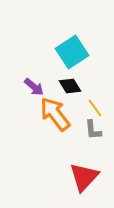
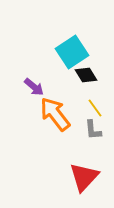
black diamond: moved 16 px right, 11 px up
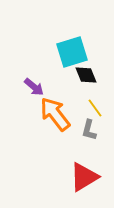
cyan square: rotated 16 degrees clockwise
black diamond: rotated 10 degrees clockwise
gray L-shape: moved 4 px left; rotated 20 degrees clockwise
red triangle: rotated 16 degrees clockwise
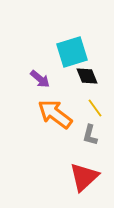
black diamond: moved 1 px right, 1 px down
purple arrow: moved 6 px right, 8 px up
orange arrow: rotated 15 degrees counterclockwise
gray L-shape: moved 1 px right, 5 px down
red triangle: rotated 12 degrees counterclockwise
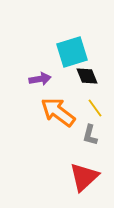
purple arrow: rotated 50 degrees counterclockwise
orange arrow: moved 3 px right, 2 px up
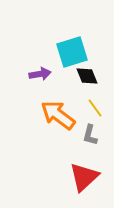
purple arrow: moved 5 px up
orange arrow: moved 3 px down
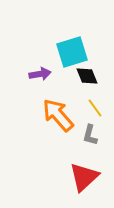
orange arrow: rotated 12 degrees clockwise
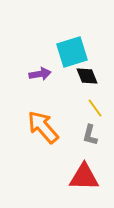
orange arrow: moved 15 px left, 12 px down
red triangle: rotated 44 degrees clockwise
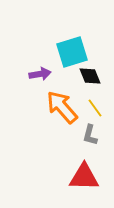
black diamond: moved 3 px right
orange arrow: moved 19 px right, 20 px up
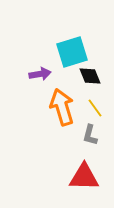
orange arrow: rotated 24 degrees clockwise
